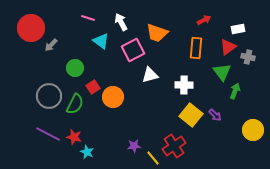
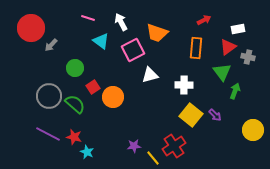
green semicircle: rotated 75 degrees counterclockwise
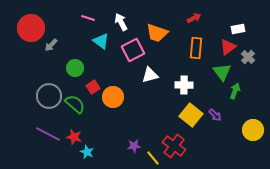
red arrow: moved 10 px left, 2 px up
gray cross: rotated 32 degrees clockwise
red cross: rotated 20 degrees counterclockwise
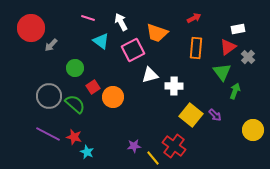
white cross: moved 10 px left, 1 px down
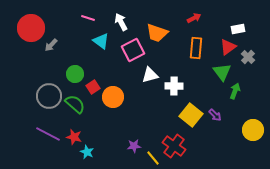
green circle: moved 6 px down
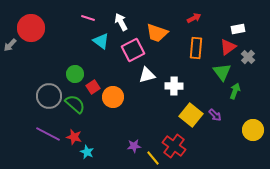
gray arrow: moved 41 px left
white triangle: moved 3 px left
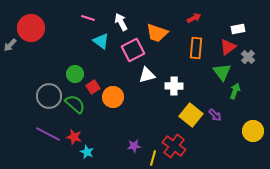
yellow circle: moved 1 px down
yellow line: rotated 56 degrees clockwise
